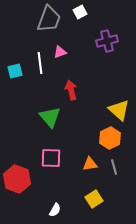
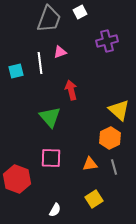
cyan square: moved 1 px right
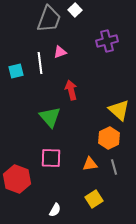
white square: moved 5 px left, 2 px up; rotated 16 degrees counterclockwise
orange hexagon: moved 1 px left
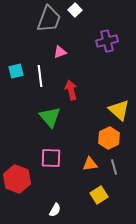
white line: moved 13 px down
yellow square: moved 5 px right, 4 px up
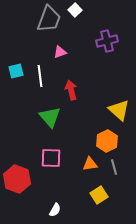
orange hexagon: moved 2 px left, 3 px down
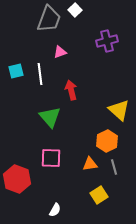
white line: moved 2 px up
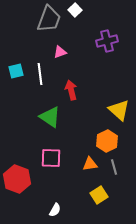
green triangle: rotated 15 degrees counterclockwise
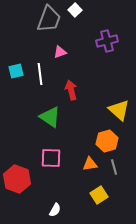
orange hexagon: rotated 10 degrees clockwise
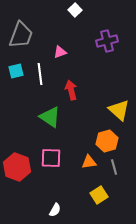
gray trapezoid: moved 28 px left, 16 px down
orange triangle: moved 1 px left, 2 px up
red hexagon: moved 12 px up
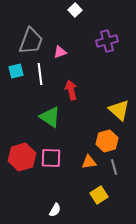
gray trapezoid: moved 10 px right, 6 px down
red hexagon: moved 5 px right, 10 px up; rotated 24 degrees clockwise
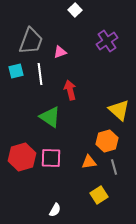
purple cross: rotated 20 degrees counterclockwise
red arrow: moved 1 px left
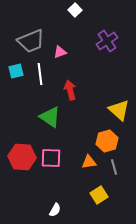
gray trapezoid: rotated 48 degrees clockwise
red hexagon: rotated 20 degrees clockwise
